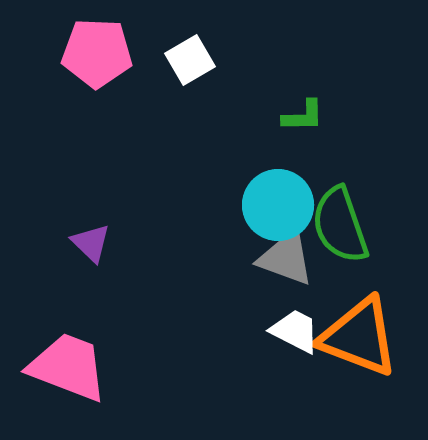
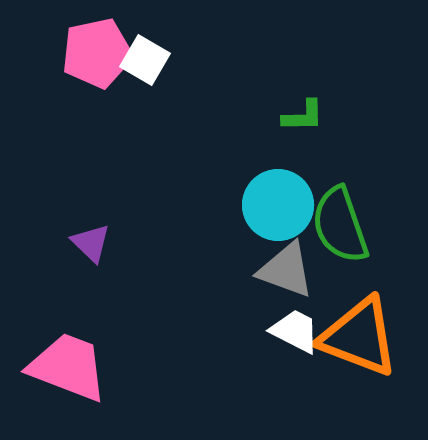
pink pentagon: rotated 14 degrees counterclockwise
white square: moved 45 px left; rotated 30 degrees counterclockwise
gray triangle: moved 12 px down
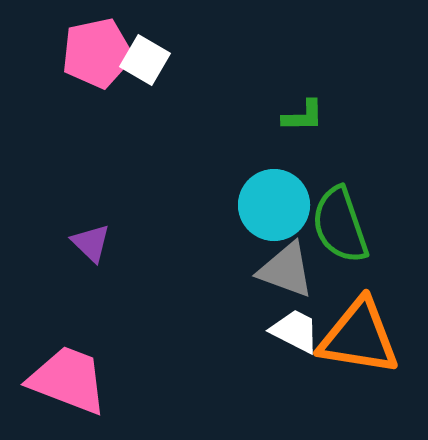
cyan circle: moved 4 px left
orange triangle: rotated 12 degrees counterclockwise
pink trapezoid: moved 13 px down
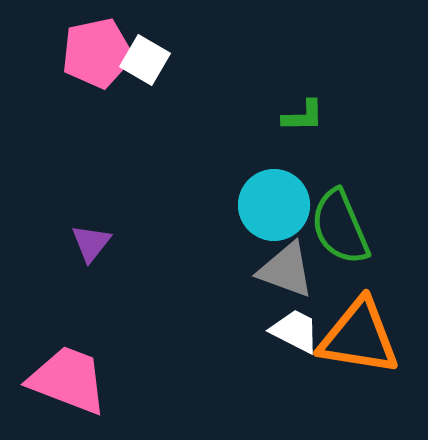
green semicircle: moved 2 px down; rotated 4 degrees counterclockwise
purple triangle: rotated 24 degrees clockwise
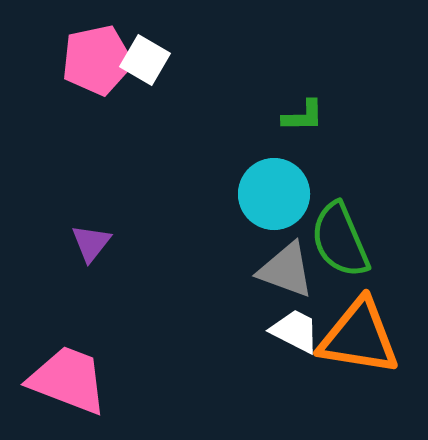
pink pentagon: moved 7 px down
cyan circle: moved 11 px up
green semicircle: moved 13 px down
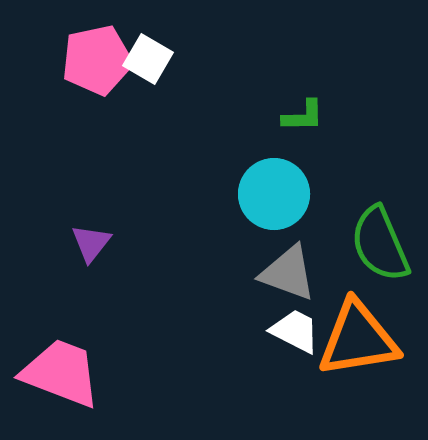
white square: moved 3 px right, 1 px up
green semicircle: moved 40 px right, 4 px down
gray triangle: moved 2 px right, 3 px down
orange triangle: moved 1 px left, 2 px down; rotated 18 degrees counterclockwise
pink trapezoid: moved 7 px left, 7 px up
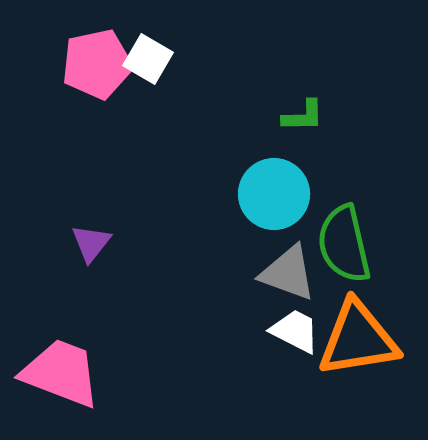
pink pentagon: moved 4 px down
green semicircle: moved 36 px left; rotated 10 degrees clockwise
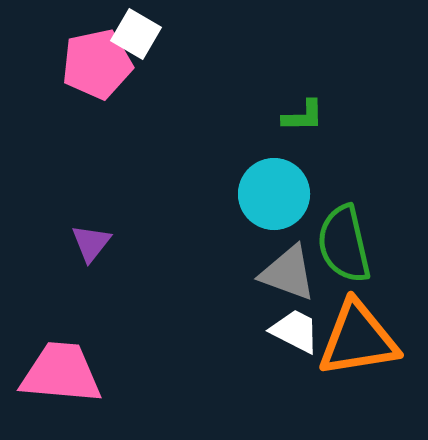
white square: moved 12 px left, 25 px up
pink trapezoid: rotated 16 degrees counterclockwise
